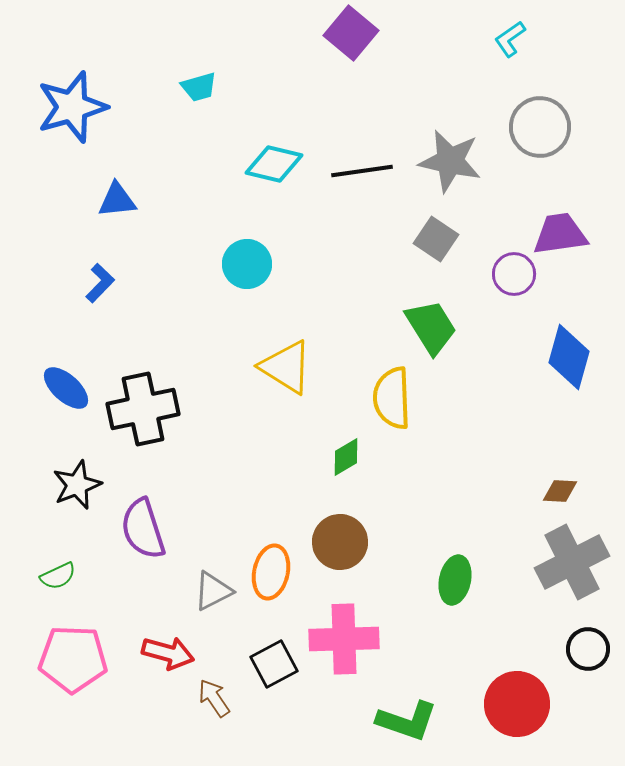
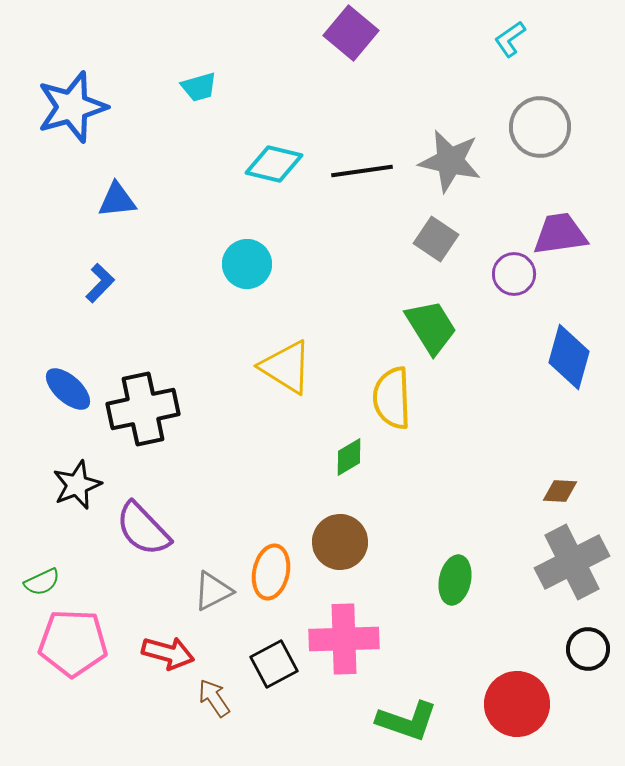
blue ellipse: moved 2 px right, 1 px down
green diamond: moved 3 px right
purple semicircle: rotated 26 degrees counterclockwise
green semicircle: moved 16 px left, 6 px down
pink pentagon: moved 16 px up
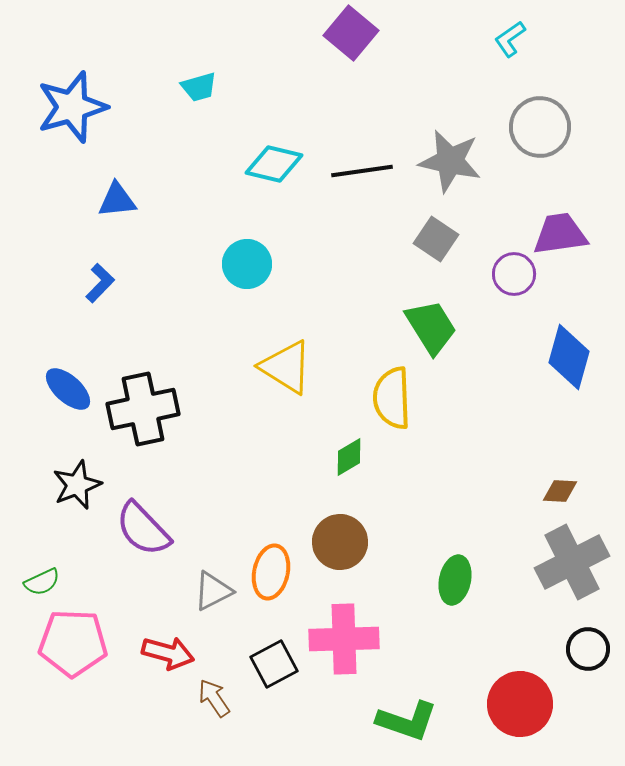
red circle: moved 3 px right
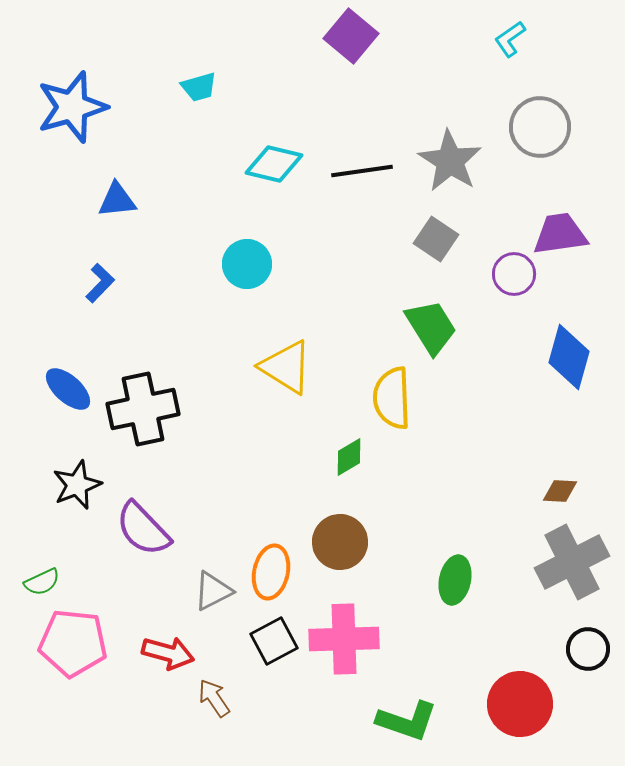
purple square: moved 3 px down
gray star: rotated 20 degrees clockwise
pink pentagon: rotated 4 degrees clockwise
black square: moved 23 px up
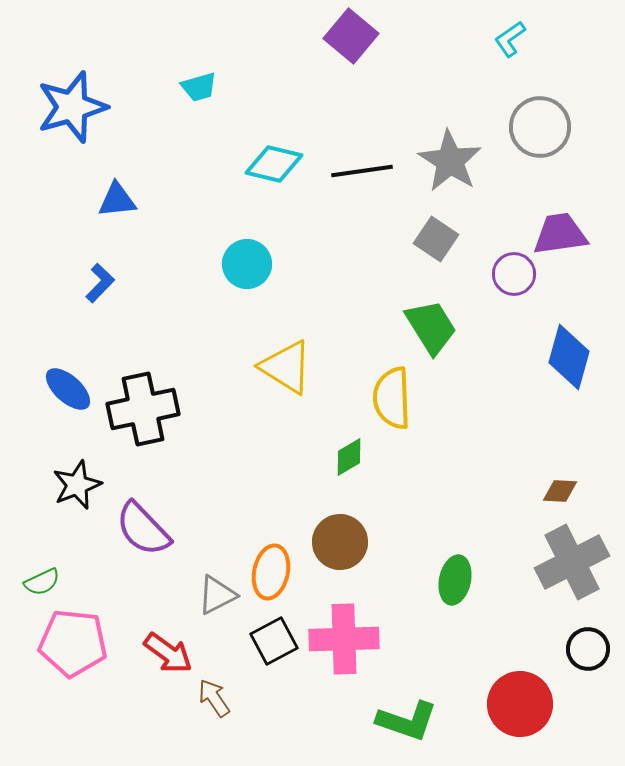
gray triangle: moved 4 px right, 4 px down
red arrow: rotated 21 degrees clockwise
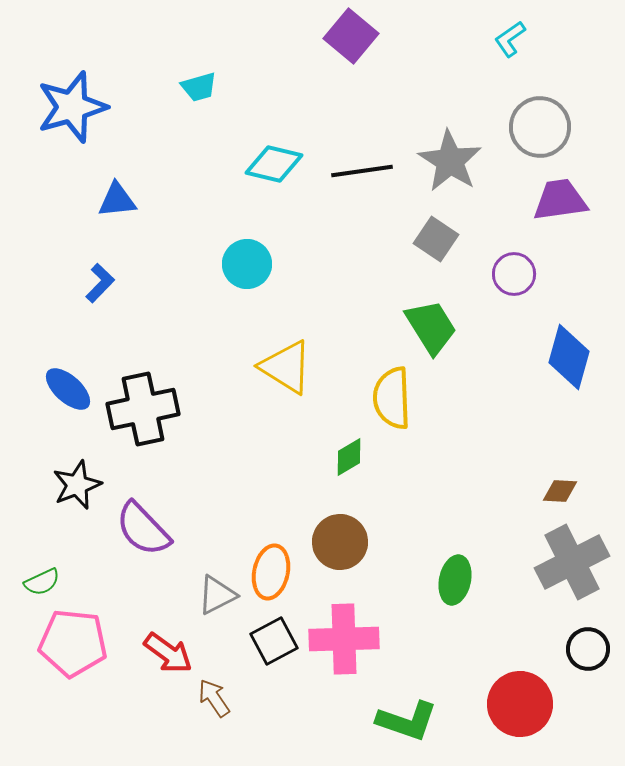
purple trapezoid: moved 34 px up
